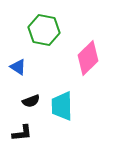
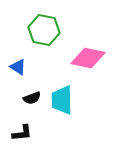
pink diamond: rotated 56 degrees clockwise
black semicircle: moved 1 px right, 3 px up
cyan trapezoid: moved 6 px up
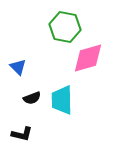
green hexagon: moved 21 px right, 3 px up
pink diamond: rotated 28 degrees counterclockwise
blue triangle: rotated 12 degrees clockwise
black L-shape: moved 1 px down; rotated 20 degrees clockwise
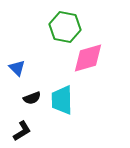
blue triangle: moved 1 px left, 1 px down
black L-shape: moved 3 px up; rotated 45 degrees counterclockwise
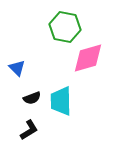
cyan trapezoid: moved 1 px left, 1 px down
black L-shape: moved 7 px right, 1 px up
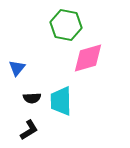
green hexagon: moved 1 px right, 2 px up
blue triangle: rotated 24 degrees clockwise
black semicircle: rotated 18 degrees clockwise
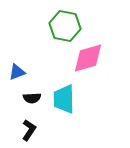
green hexagon: moved 1 px left, 1 px down
blue triangle: moved 4 px down; rotated 30 degrees clockwise
cyan trapezoid: moved 3 px right, 2 px up
black L-shape: rotated 25 degrees counterclockwise
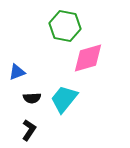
cyan trapezoid: rotated 40 degrees clockwise
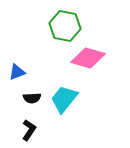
pink diamond: rotated 32 degrees clockwise
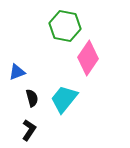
pink diamond: rotated 72 degrees counterclockwise
black semicircle: rotated 102 degrees counterclockwise
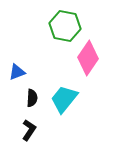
black semicircle: rotated 18 degrees clockwise
